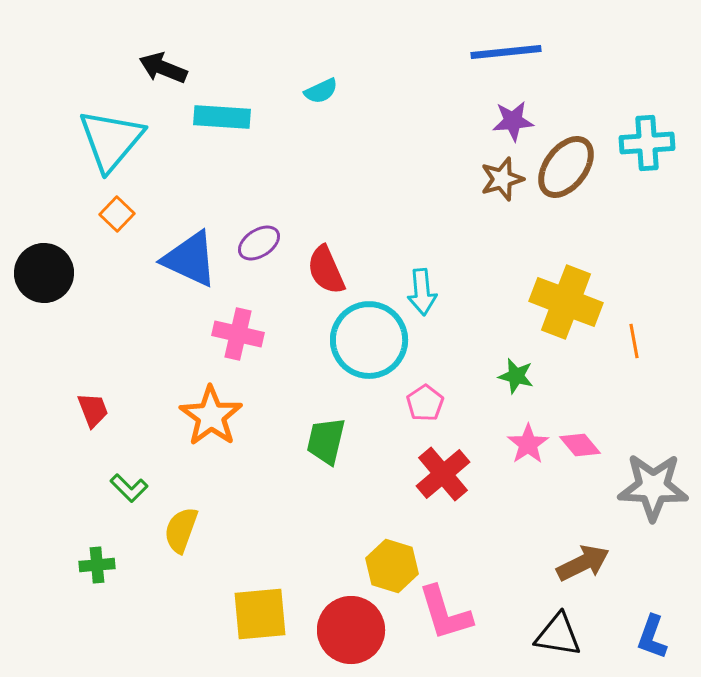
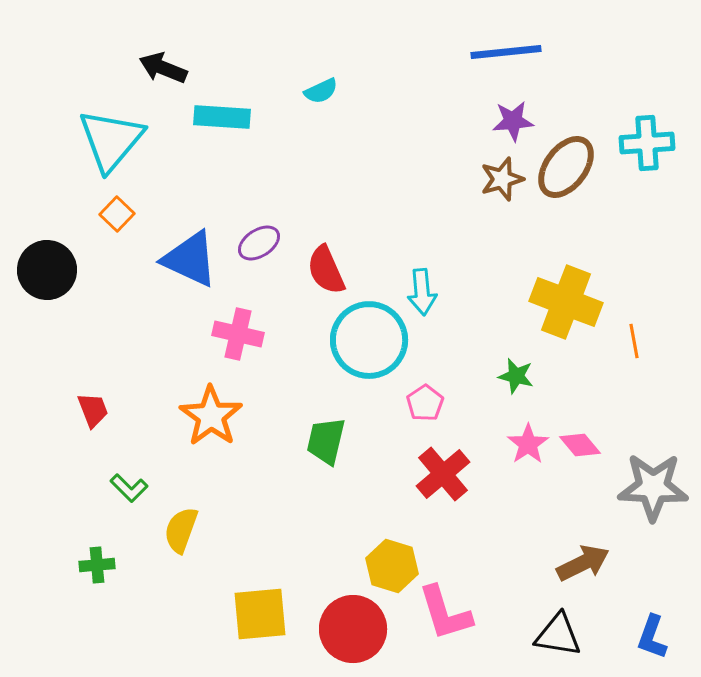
black circle: moved 3 px right, 3 px up
red circle: moved 2 px right, 1 px up
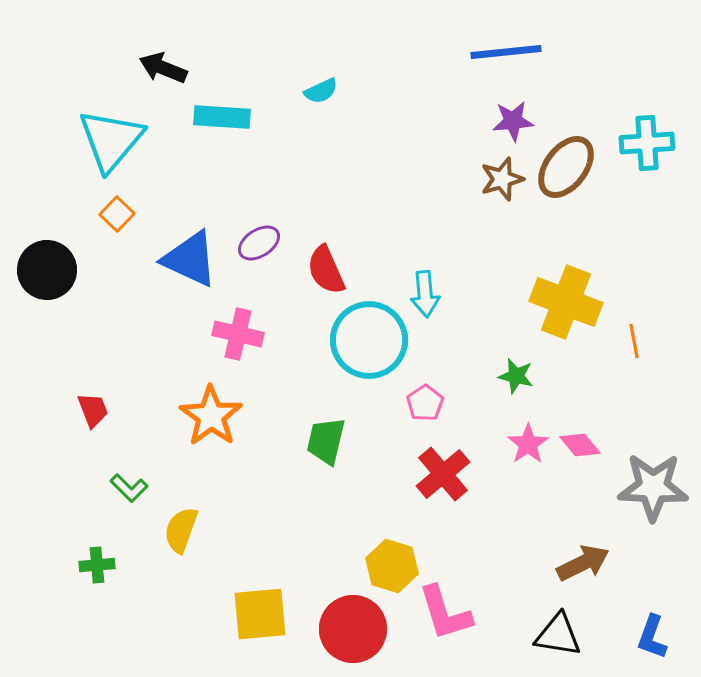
cyan arrow: moved 3 px right, 2 px down
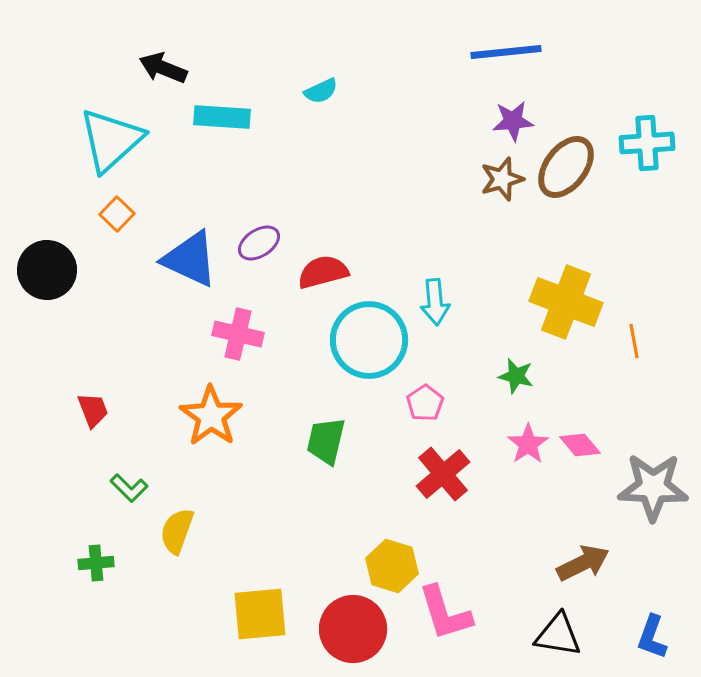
cyan triangle: rotated 8 degrees clockwise
red semicircle: moved 3 px left, 2 px down; rotated 99 degrees clockwise
cyan arrow: moved 10 px right, 8 px down
yellow semicircle: moved 4 px left, 1 px down
green cross: moved 1 px left, 2 px up
